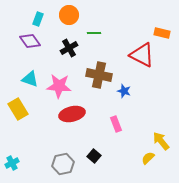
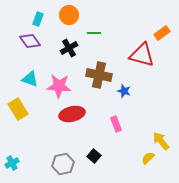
orange rectangle: rotated 49 degrees counterclockwise
red triangle: rotated 12 degrees counterclockwise
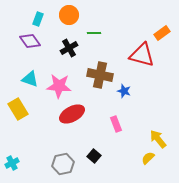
brown cross: moved 1 px right
red ellipse: rotated 15 degrees counterclockwise
yellow arrow: moved 3 px left, 2 px up
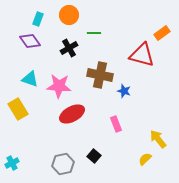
yellow semicircle: moved 3 px left, 1 px down
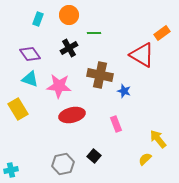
purple diamond: moved 13 px down
red triangle: rotated 16 degrees clockwise
red ellipse: moved 1 px down; rotated 15 degrees clockwise
cyan cross: moved 1 px left, 7 px down; rotated 16 degrees clockwise
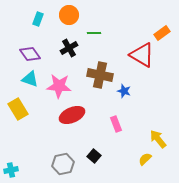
red ellipse: rotated 10 degrees counterclockwise
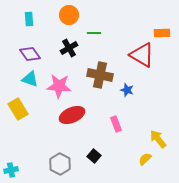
cyan rectangle: moved 9 px left; rotated 24 degrees counterclockwise
orange rectangle: rotated 35 degrees clockwise
blue star: moved 3 px right, 1 px up
gray hexagon: moved 3 px left; rotated 20 degrees counterclockwise
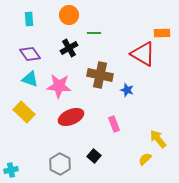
red triangle: moved 1 px right, 1 px up
yellow rectangle: moved 6 px right, 3 px down; rotated 15 degrees counterclockwise
red ellipse: moved 1 px left, 2 px down
pink rectangle: moved 2 px left
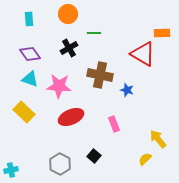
orange circle: moved 1 px left, 1 px up
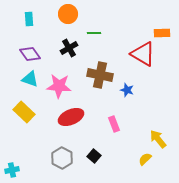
gray hexagon: moved 2 px right, 6 px up
cyan cross: moved 1 px right
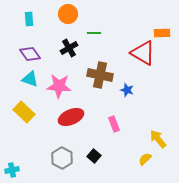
red triangle: moved 1 px up
